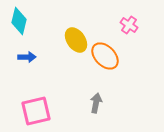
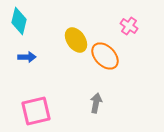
pink cross: moved 1 px down
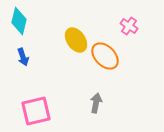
blue arrow: moved 4 px left; rotated 72 degrees clockwise
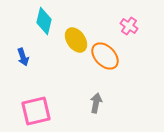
cyan diamond: moved 25 px right
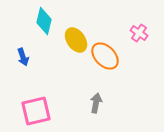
pink cross: moved 10 px right, 7 px down
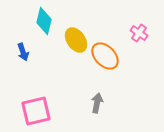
blue arrow: moved 5 px up
gray arrow: moved 1 px right
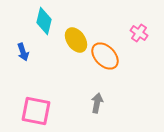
pink square: rotated 24 degrees clockwise
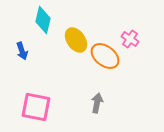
cyan diamond: moved 1 px left, 1 px up
pink cross: moved 9 px left, 6 px down
blue arrow: moved 1 px left, 1 px up
orange ellipse: rotated 8 degrees counterclockwise
pink square: moved 4 px up
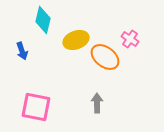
yellow ellipse: rotated 75 degrees counterclockwise
orange ellipse: moved 1 px down
gray arrow: rotated 12 degrees counterclockwise
